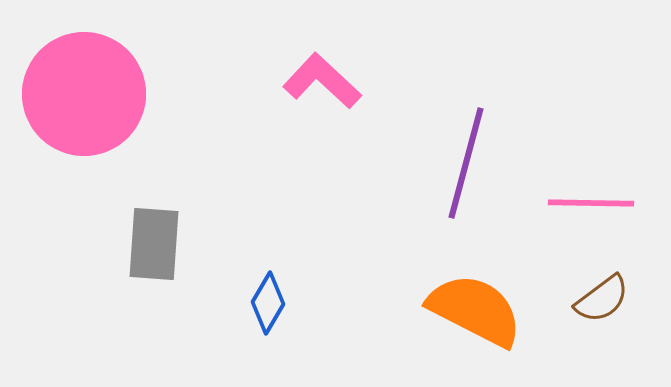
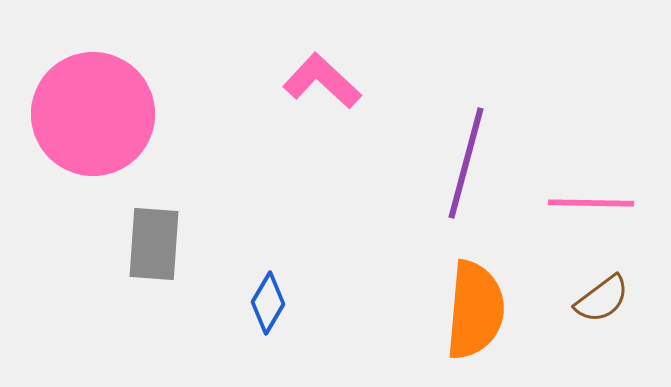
pink circle: moved 9 px right, 20 px down
orange semicircle: rotated 68 degrees clockwise
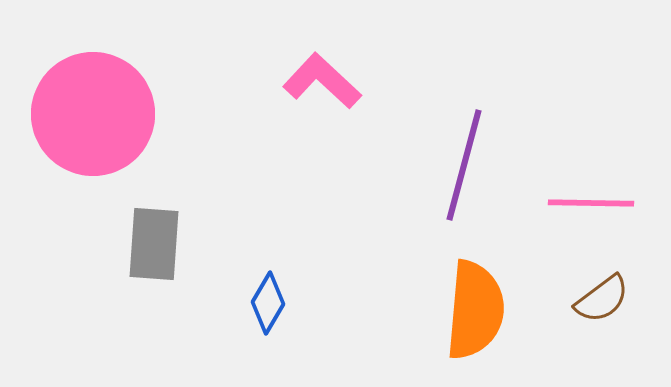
purple line: moved 2 px left, 2 px down
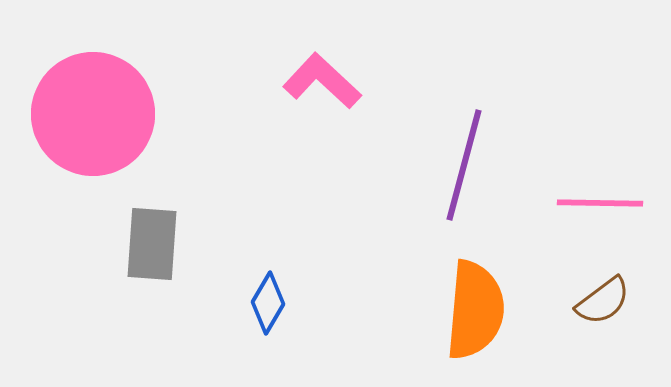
pink line: moved 9 px right
gray rectangle: moved 2 px left
brown semicircle: moved 1 px right, 2 px down
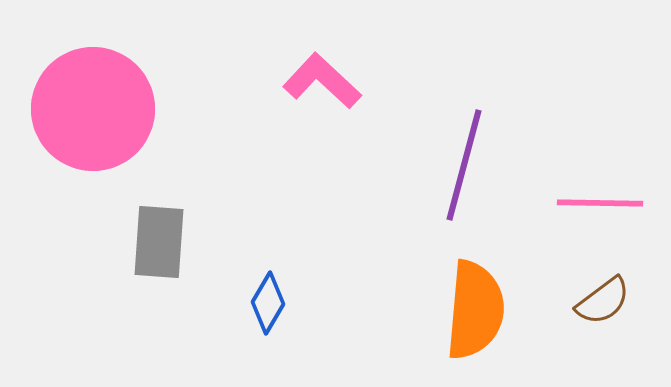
pink circle: moved 5 px up
gray rectangle: moved 7 px right, 2 px up
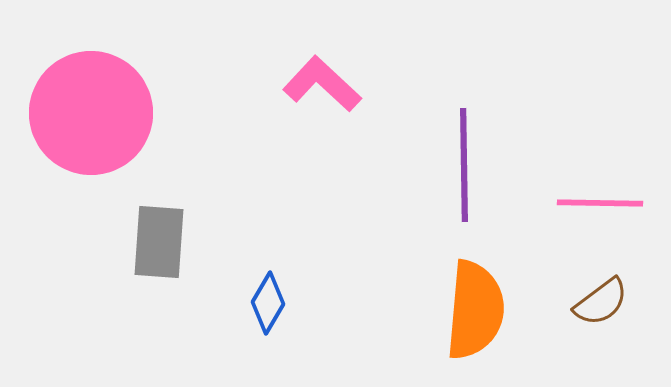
pink L-shape: moved 3 px down
pink circle: moved 2 px left, 4 px down
purple line: rotated 16 degrees counterclockwise
brown semicircle: moved 2 px left, 1 px down
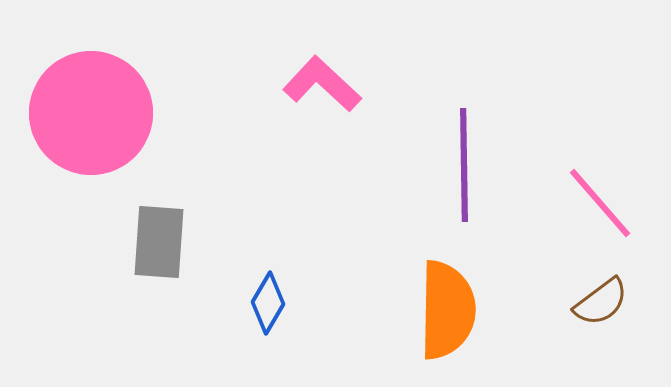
pink line: rotated 48 degrees clockwise
orange semicircle: moved 28 px left; rotated 4 degrees counterclockwise
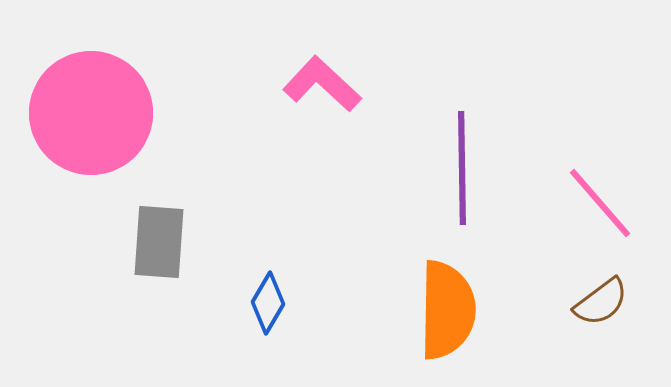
purple line: moved 2 px left, 3 px down
